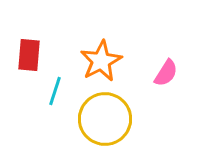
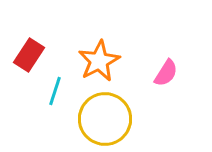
red rectangle: rotated 28 degrees clockwise
orange star: moved 2 px left
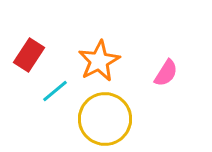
cyan line: rotated 32 degrees clockwise
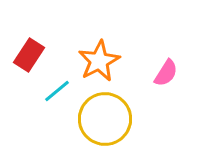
cyan line: moved 2 px right
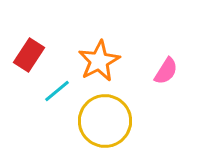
pink semicircle: moved 2 px up
yellow circle: moved 2 px down
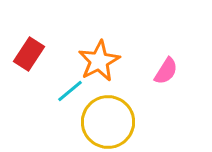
red rectangle: moved 1 px up
cyan line: moved 13 px right
yellow circle: moved 3 px right, 1 px down
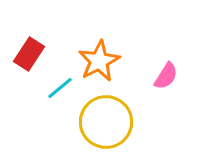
pink semicircle: moved 5 px down
cyan line: moved 10 px left, 3 px up
yellow circle: moved 2 px left
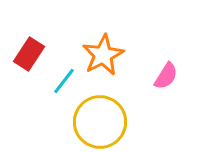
orange star: moved 4 px right, 6 px up
cyan line: moved 4 px right, 7 px up; rotated 12 degrees counterclockwise
yellow circle: moved 6 px left
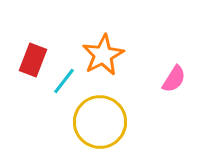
red rectangle: moved 4 px right, 6 px down; rotated 12 degrees counterclockwise
pink semicircle: moved 8 px right, 3 px down
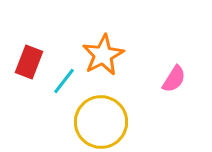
red rectangle: moved 4 px left, 2 px down
yellow circle: moved 1 px right
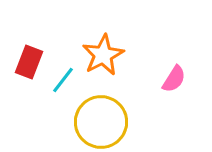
cyan line: moved 1 px left, 1 px up
